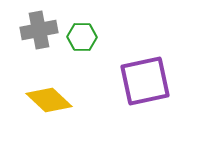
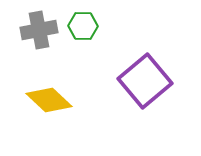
green hexagon: moved 1 px right, 11 px up
purple square: rotated 28 degrees counterclockwise
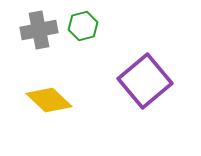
green hexagon: rotated 16 degrees counterclockwise
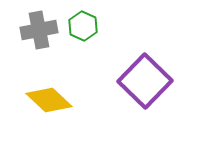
green hexagon: rotated 20 degrees counterclockwise
purple square: rotated 6 degrees counterclockwise
